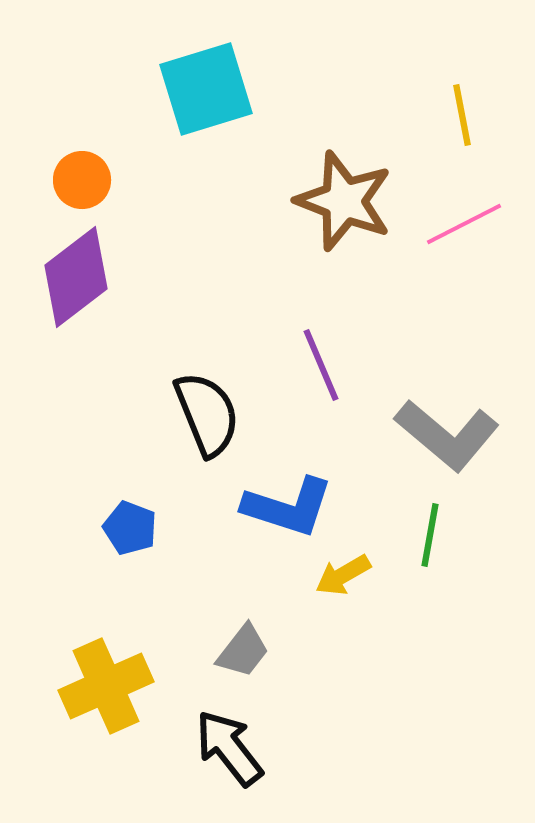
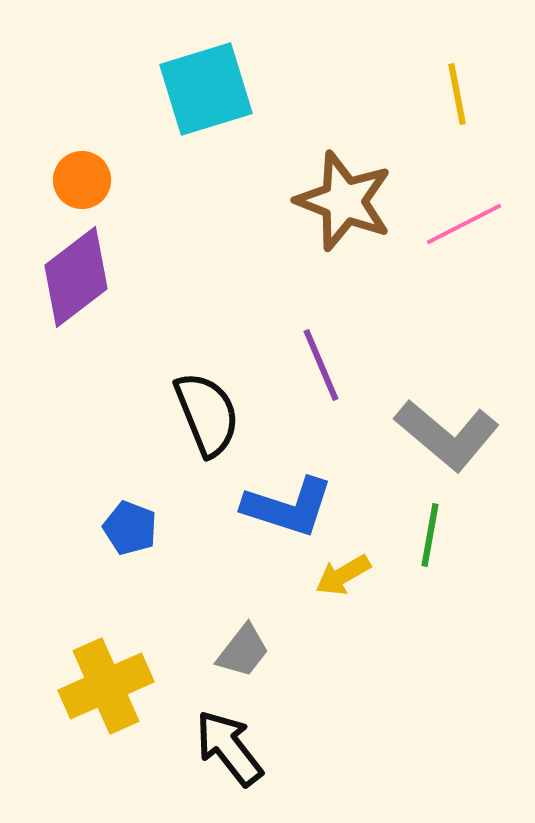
yellow line: moved 5 px left, 21 px up
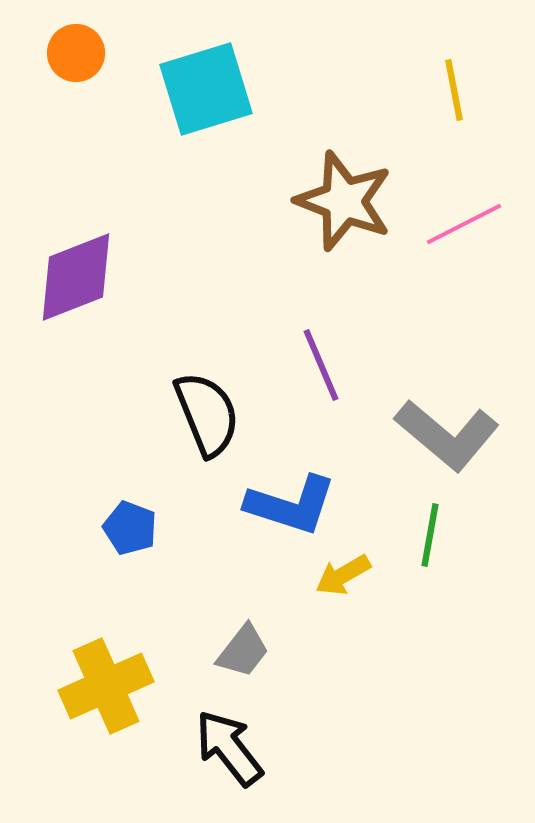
yellow line: moved 3 px left, 4 px up
orange circle: moved 6 px left, 127 px up
purple diamond: rotated 16 degrees clockwise
blue L-shape: moved 3 px right, 2 px up
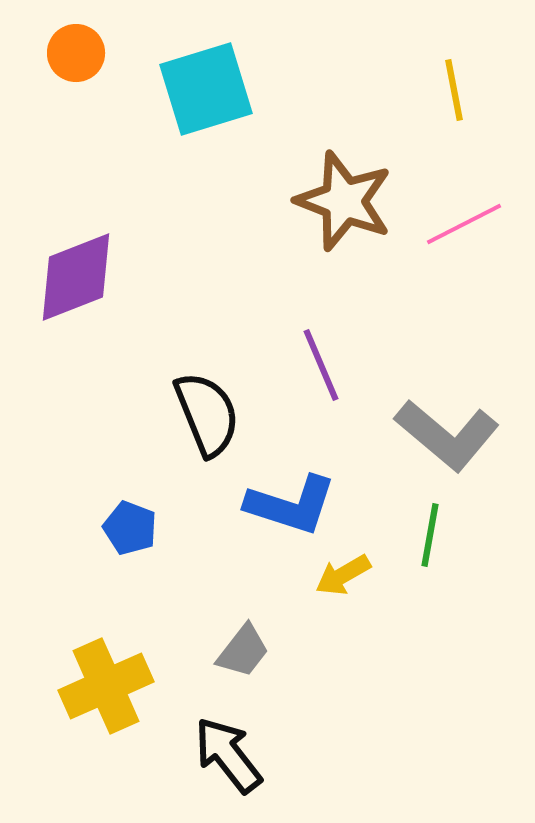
black arrow: moved 1 px left, 7 px down
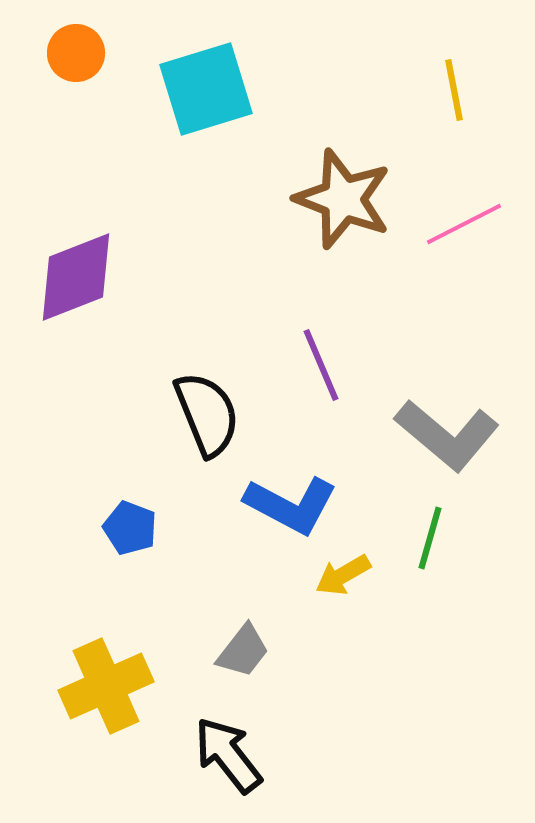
brown star: moved 1 px left, 2 px up
blue L-shape: rotated 10 degrees clockwise
green line: moved 3 px down; rotated 6 degrees clockwise
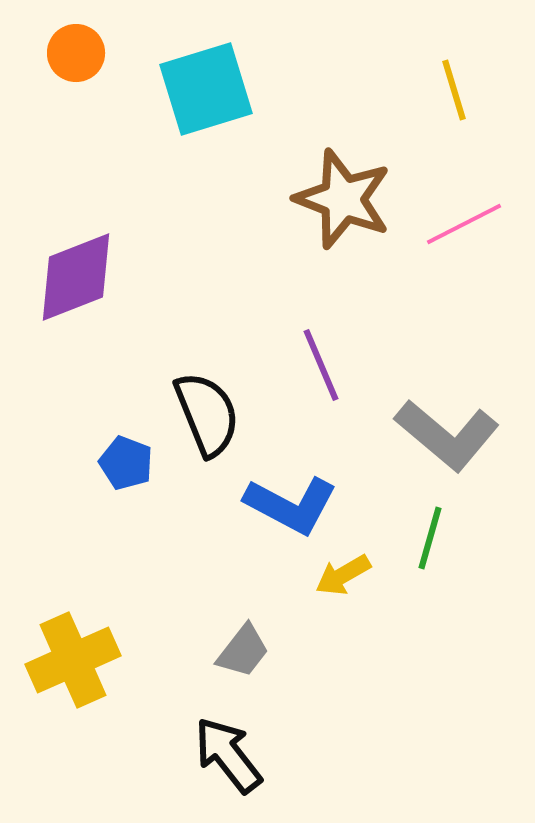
yellow line: rotated 6 degrees counterclockwise
blue pentagon: moved 4 px left, 65 px up
yellow cross: moved 33 px left, 26 px up
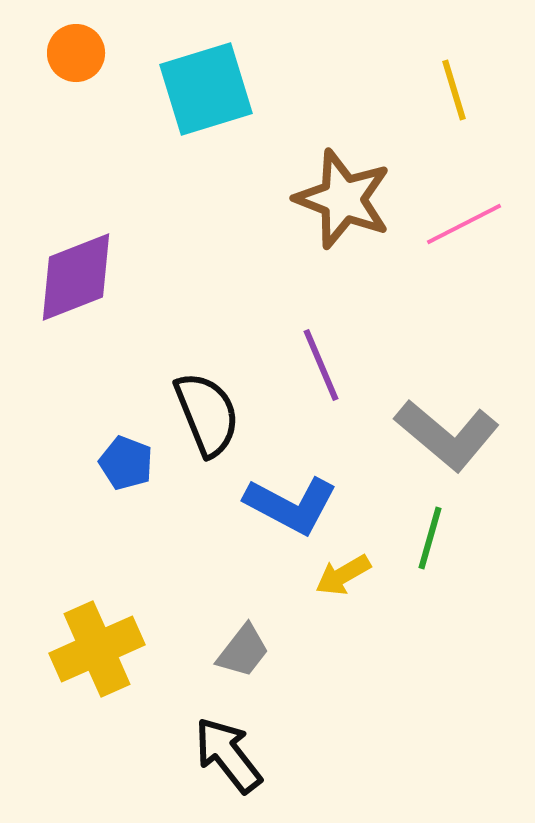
yellow cross: moved 24 px right, 11 px up
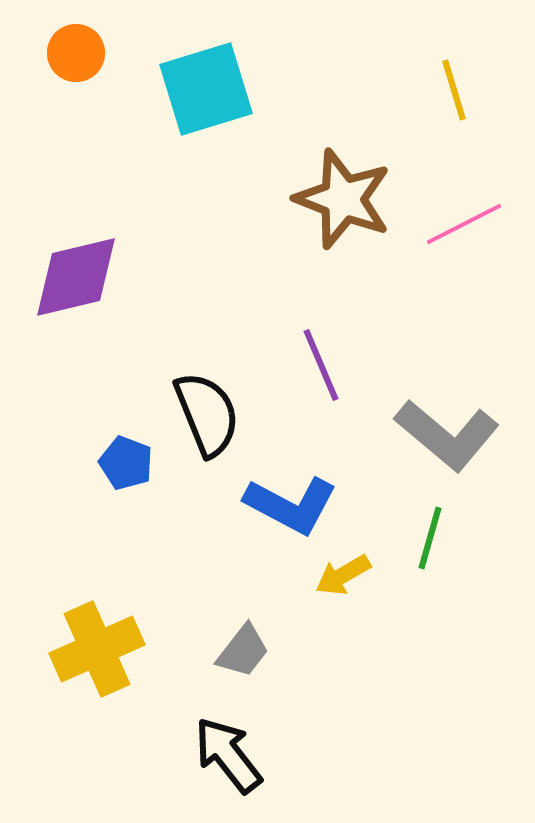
purple diamond: rotated 8 degrees clockwise
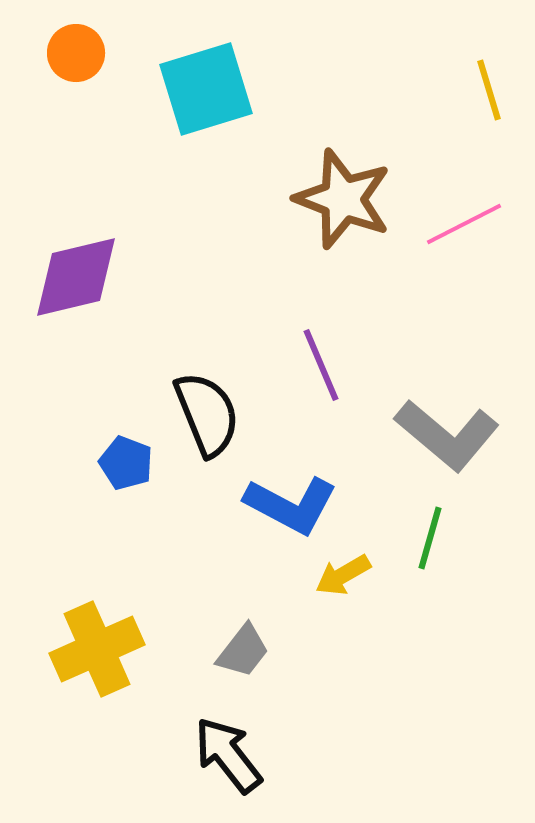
yellow line: moved 35 px right
